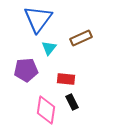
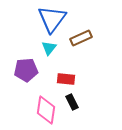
blue triangle: moved 14 px right
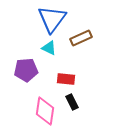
cyan triangle: rotated 42 degrees counterclockwise
pink diamond: moved 1 px left, 1 px down
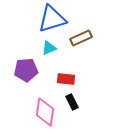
blue triangle: rotated 36 degrees clockwise
cyan triangle: rotated 49 degrees counterclockwise
pink diamond: moved 1 px down
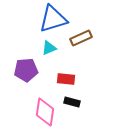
blue triangle: moved 1 px right
black rectangle: rotated 49 degrees counterclockwise
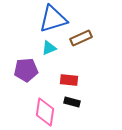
red rectangle: moved 3 px right, 1 px down
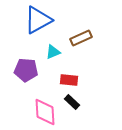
blue triangle: moved 15 px left, 1 px down; rotated 12 degrees counterclockwise
cyan triangle: moved 4 px right, 4 px down
purple pentagon: rotated 10 degrees clockwise
black rectangle: rotated 28 degrees clockwise
pink diamond: rotated 12 degrees counterclockwise
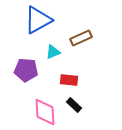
black rectangle: moved 2 px right, 3 px down
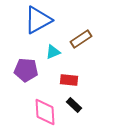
brown rectangle: moved 1 px down; rotated 10 degrees counterclockwise
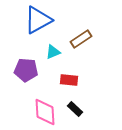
black rectangle: moved 1 px right, 4 px down
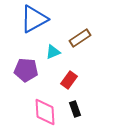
blue triangle: moved 4 px left, 1 px up
brown rectangle: moved 1 px left, 1 px up
red rectangle: rotated 60 degrees counterclockwise
black rectangle: rotated 28 degrees clockwise
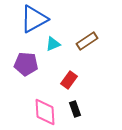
brown rectangle: moved 7 px right, 3 px down
cyan triangle: moved 8 px up
purple pentagon: moved 6 px up
